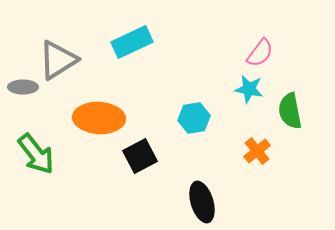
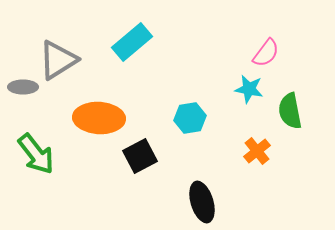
cyan rectangle: rotated 15 degrees counterclockwise
pink semicircle: moved 6 px right
cyan hexagon: moved 4 px left
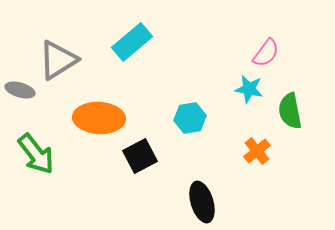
gray ellipse: moved 3 px left, 3 px down; rotated 16 degrees clockwise
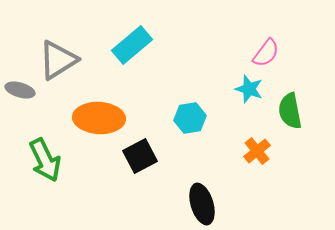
cyan rectangle: moved 3 px down
cyan star: rotated 8 degrees clockwise
green arrow: moved 9 px right, 6 px down; rotated 12 degrees clockwise
black ellipse: moved 2 px down
